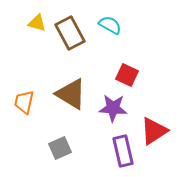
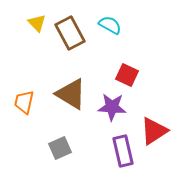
yellow triangle: rotated 30 degrees clockwise
purple star: moved 1 px left, 1 px up
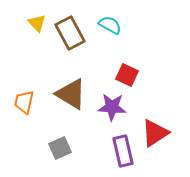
red triangle: moved 1 px right, 2 px down
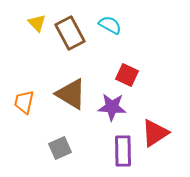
purple rectangle: rotated 12 degrees clockwise
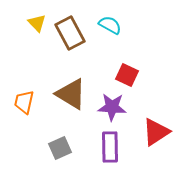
red triangle: moved 1 px right, 1 px up
purple rectangle: moved 13 px left, 4 px up
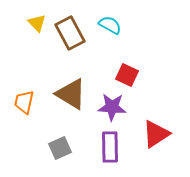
red triangle: moved 2 px down
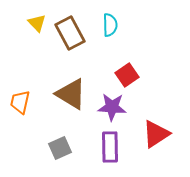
cyan semicircle: rotated 60 degrees clockwise
red square: rotated 30 degrees clockwise
orange trapezoid: moved 4 px left
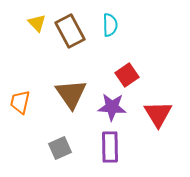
brown rectangle: moved 2 px up
brown triangle: rotated 24 degrees clockwise
red triangle: moved 2 px right, 20 px up; rotated 28 degrees counterclockwise
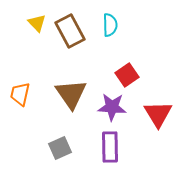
orange trapezoid: moved 8 px up
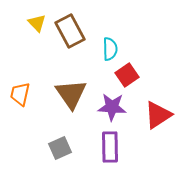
cyan semicircle: moved 24 px down
red triangle: moved 1 px down; rotated 28 degrees clockwise
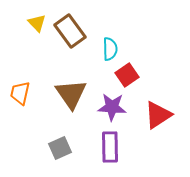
brown rectangle: rotated 8 degrees counterclockwise
orange trapezoid: moved 1 px up
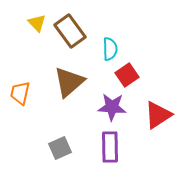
brown triangle: moved 2 px left, 12 px up; rotated 24 degrees clockwise
